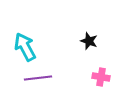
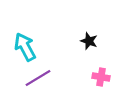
purple line: rotated 24 degrees counterclockwise
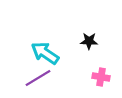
black star: rotated 18 degrees counterclockwise
cyan arrow: moved 20 px right, 6 px down; rotated 28 degrees counterclockwise
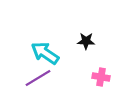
black star: moved 3 px left
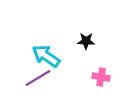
cyan arrow: moved 1 px right, 3 px down
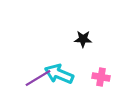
black star: moved 3 px left, 2 px up
cyan arrow: moved 13 px right, 18 px down; rotated 12 degrees counterclockwise
